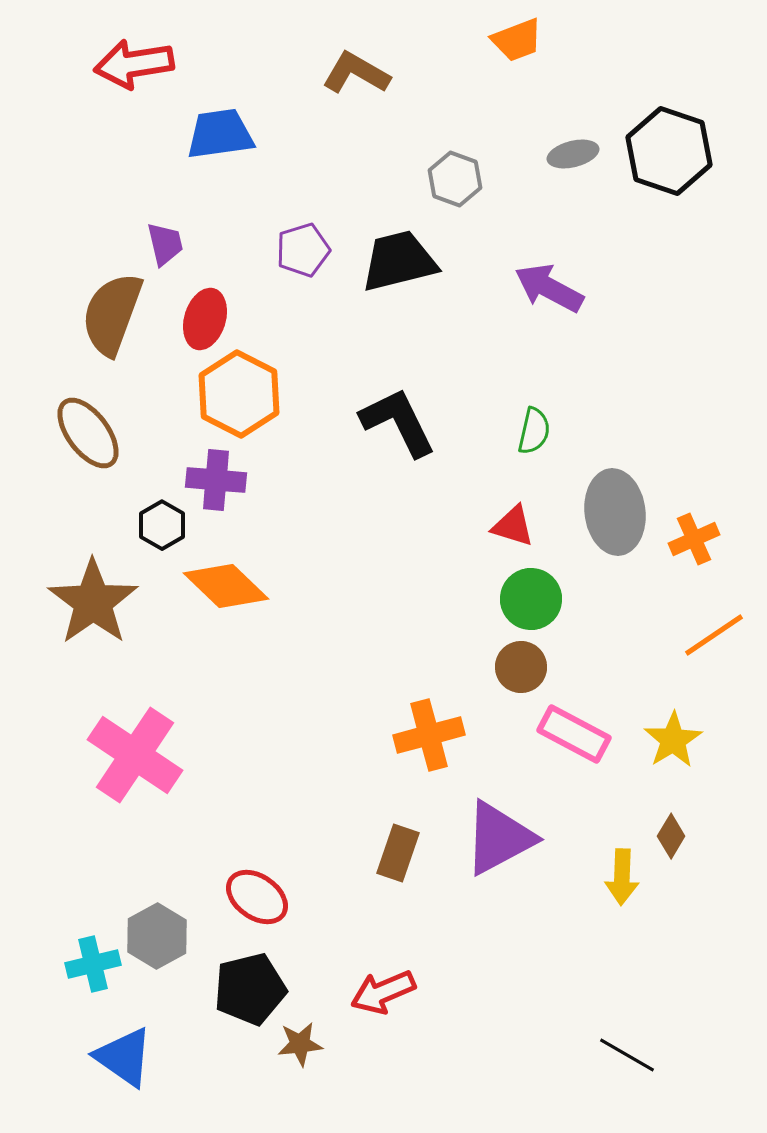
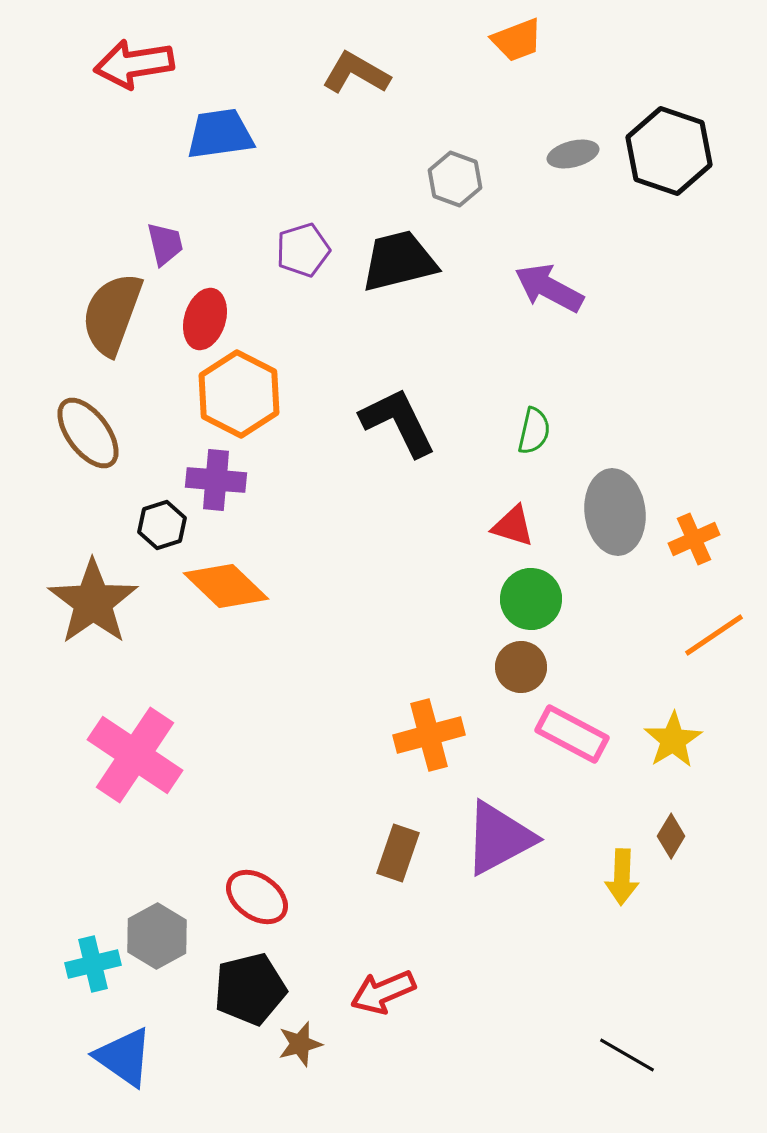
black hexagon at (162, 525): rotated 12 degrees clockwise
pink rectangle at (574, 734): moved 2 px left
brown star at (300, 1044): rotated 9 degrees counterclockwise
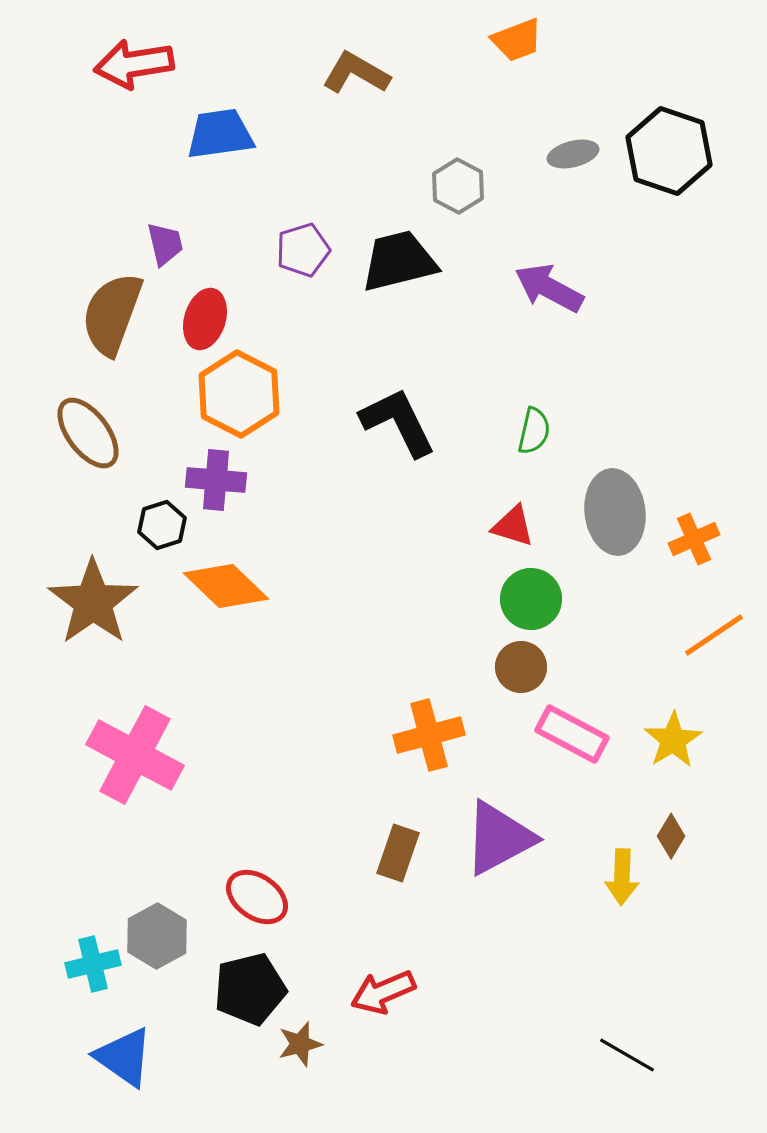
gray hexagon at (455, 179): moved 3 px right, 7 px down; rotated 8 degrees clockwise
pink cross at (135, 755): rotated 6 degrees counterclockwise
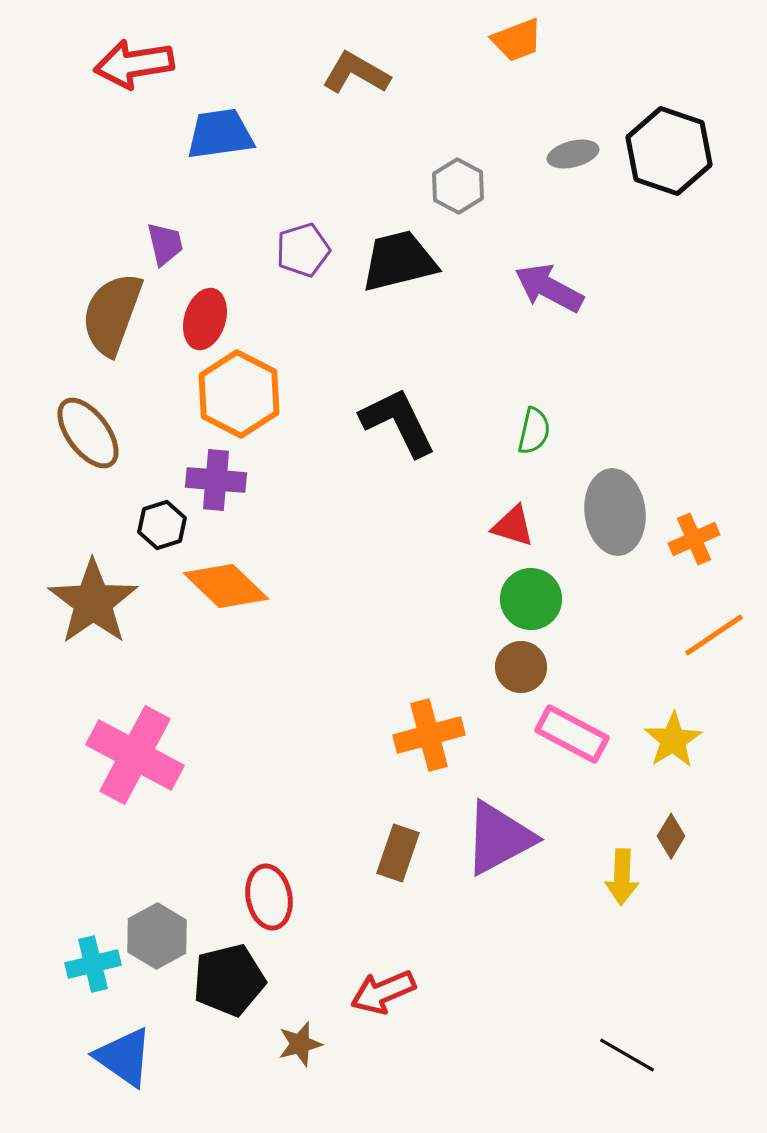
red ellipse at (257, 897): moved 12 px right; rotated 44 degrees clockwise
black pentagon at (250, 989): moved 21 px left, 9 px up
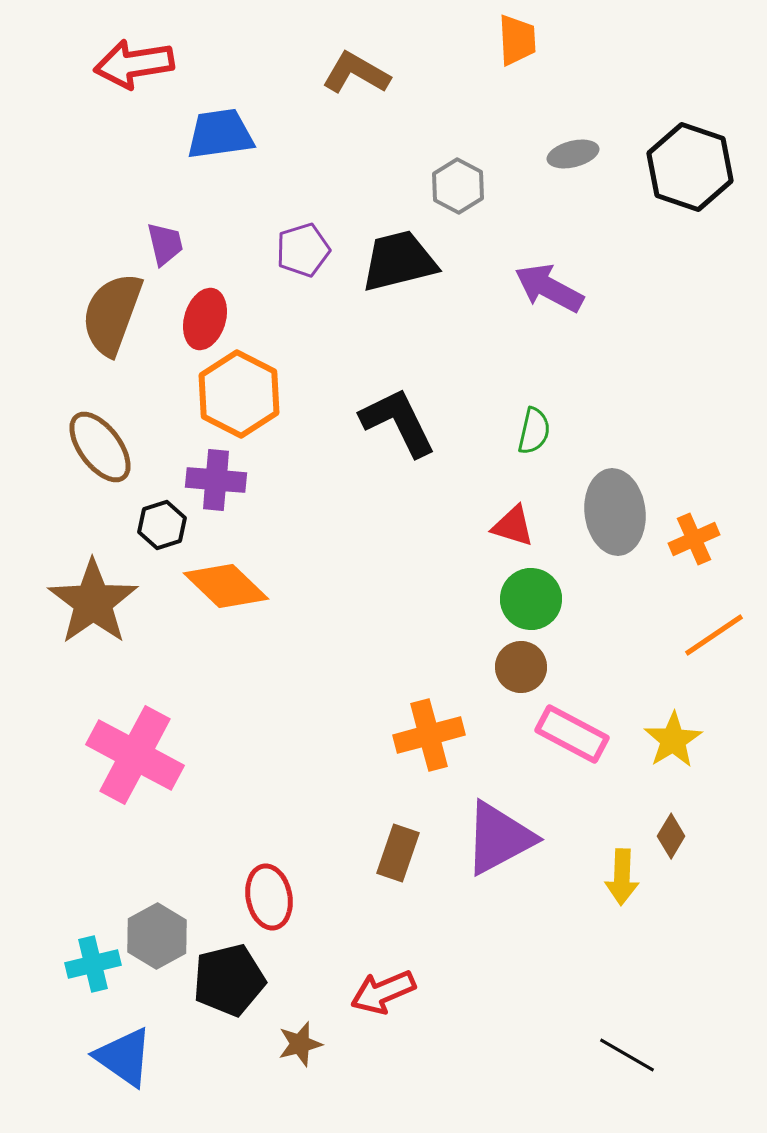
orange trapezoid at (517, 40): rotated 72 degrees counterclockwise
black hexagon at (669, 151): moved 21 px right, 16 px down
brown ellipse at (88, 433): moved 12 px right, 14 px down
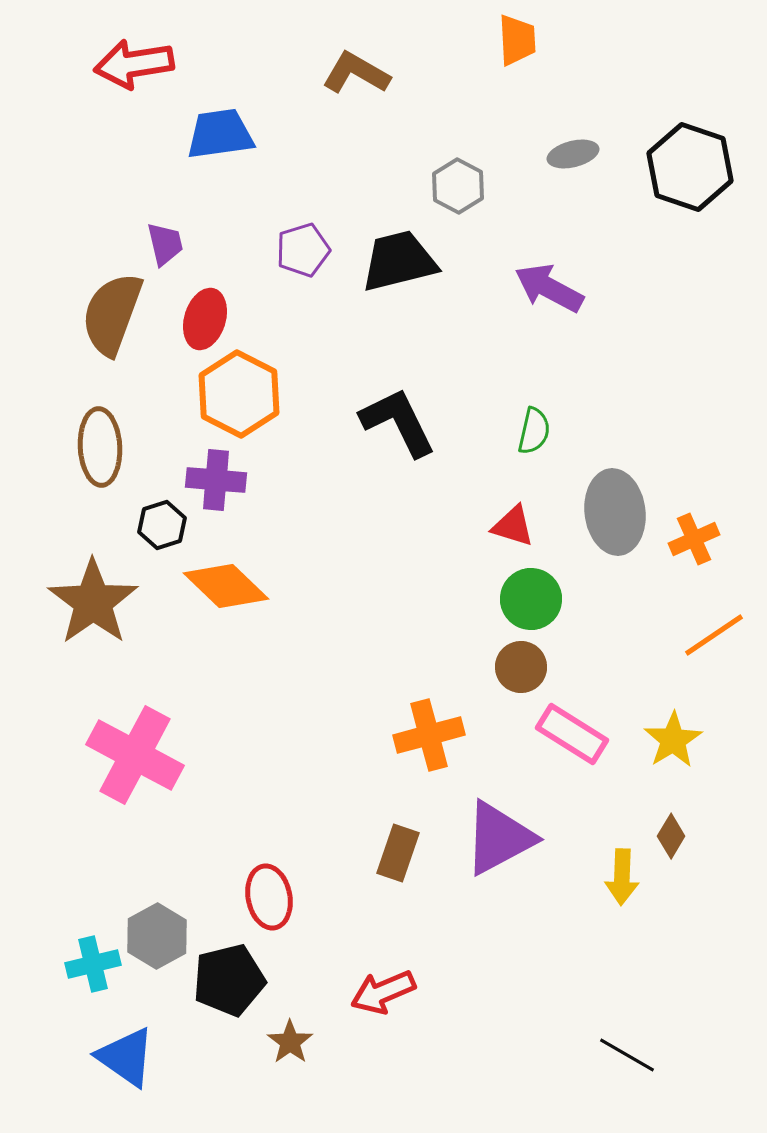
brown ellipse at (100, 447): rotated 34 degrees clockwise
pink rectangle at (572, 734): rotated 4 degrees clockwise
brown star at (300, 1044): moved 10 px left, 2 px up; rotated 21 degrees counterclockwise
blue triangle at (124, 1057): moved 2 px right
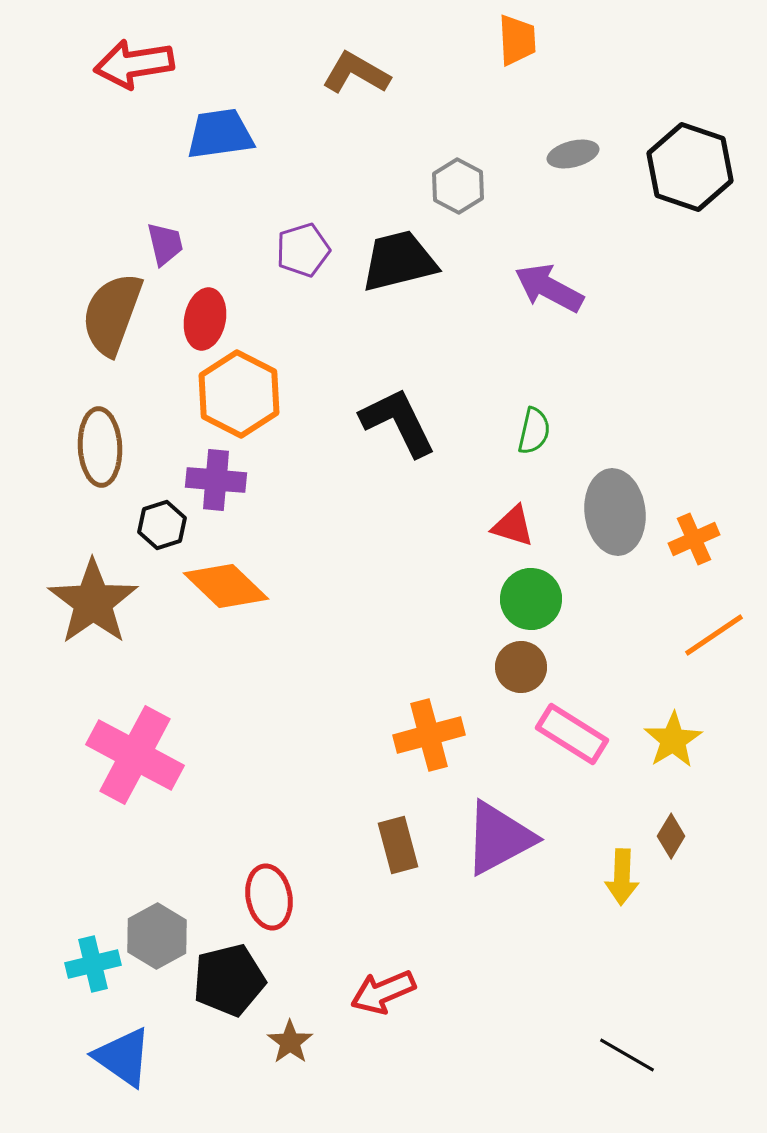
red ellipse at (205, 319): rotated 6 degrees counterclockwise
brown rectangle at (398, 853): moved 8 px up; rotated 34 degrees counterclockwise
blue triangle at (126, 1057): moved 3 px left
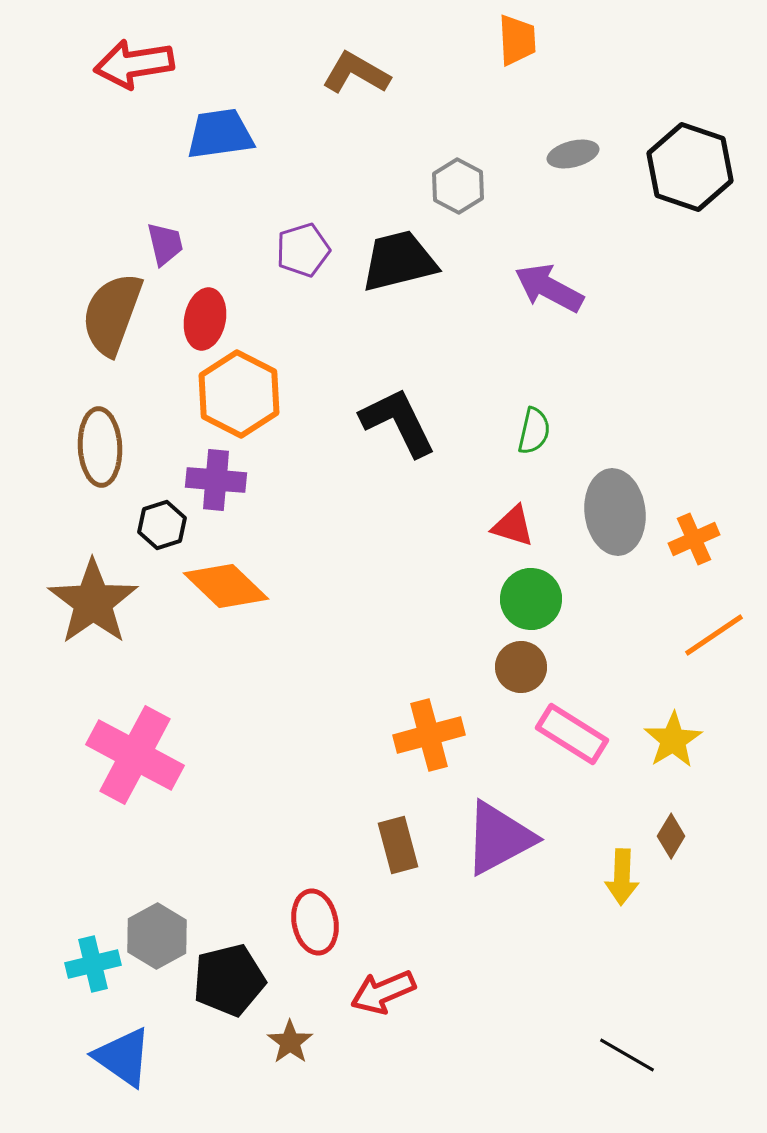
red ellipse at (269, 897): moved 46 px right, 25 px down
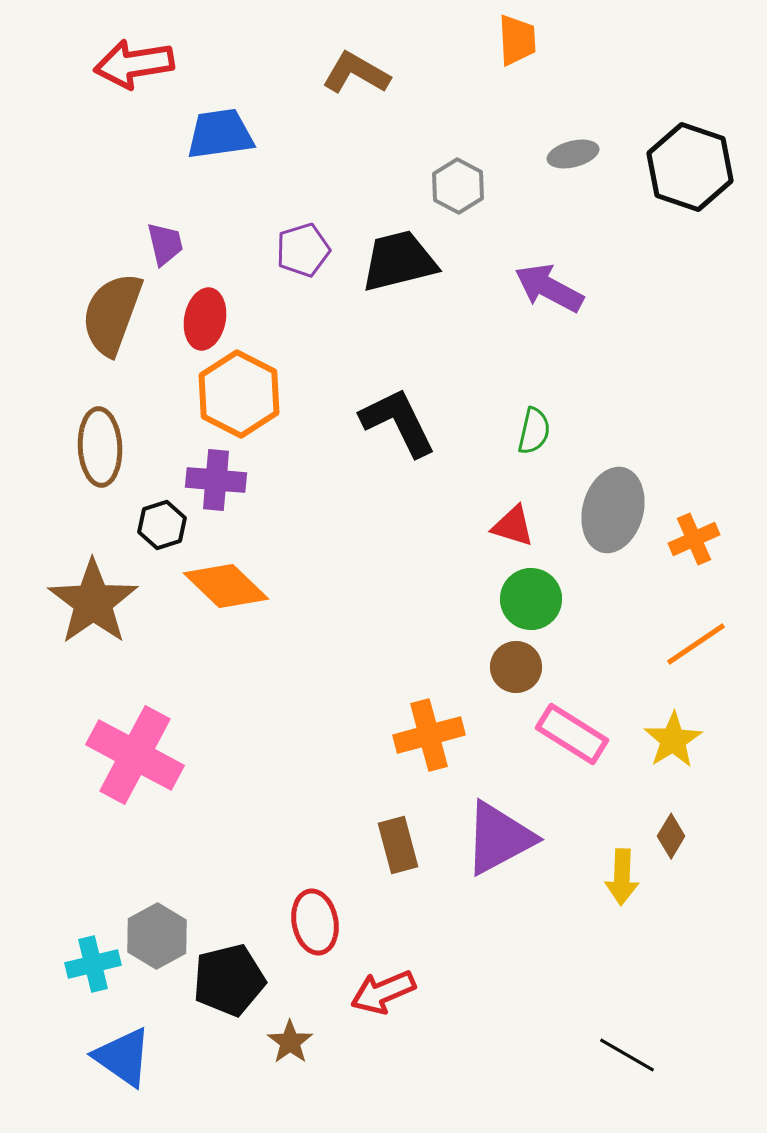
gray ellipse at (615, 512): moved 2 px left, 2 px up; rotated 22 degrees clockwise
orange line at (714, 635): moved 18 px left, 9 px down
brown circle at (521, 667): moved 5 px left
